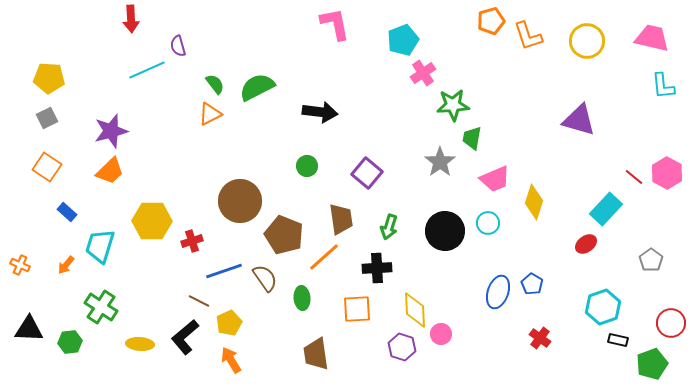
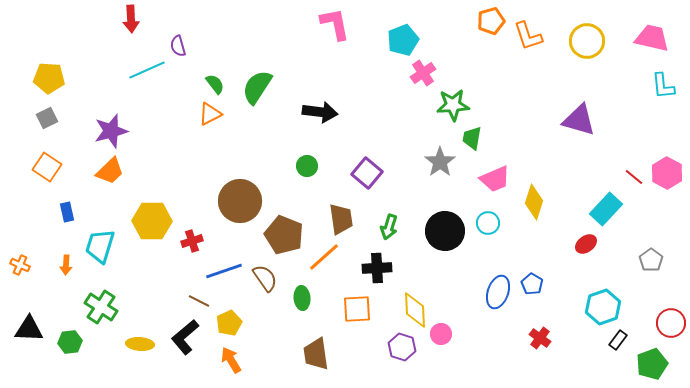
green semicircle at (257, 87): rotated 30 degrees counterclockwise
blue rectangle at (67, 212): rotated 36 degrees clockwise
orange arrow at (66, 265): rotated 36 degrees counterclockwise
black rectangle at (618, 340): rotated 66 degrees counterclockwise
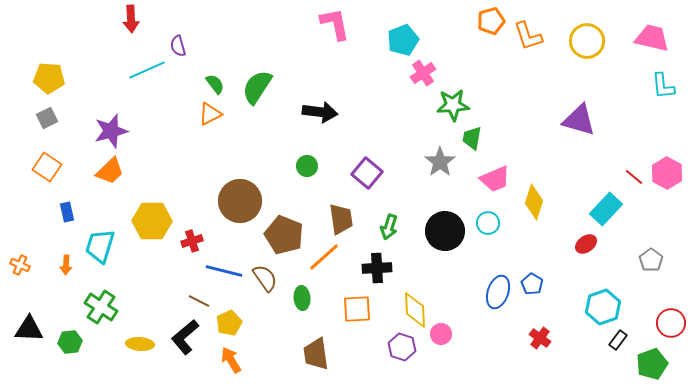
blue line at (224, 271): rotated 33 degrees clockwise
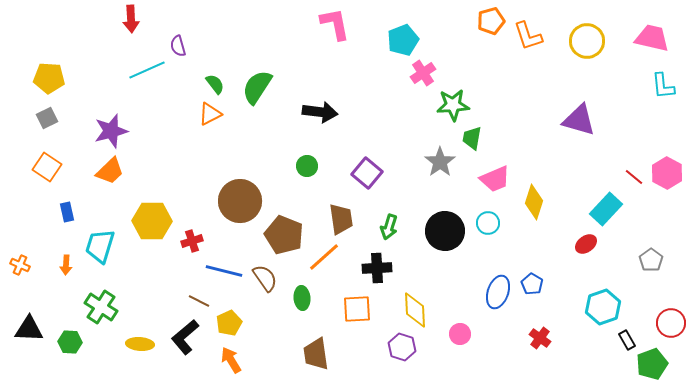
pink circle at (441, 334): moved 19 px right
black rectangle at (618, 340): moved 9 px right; rotated 66 degrees counterclockwise
green hexagon at (70, 342): rotated 10 degrees clockwise
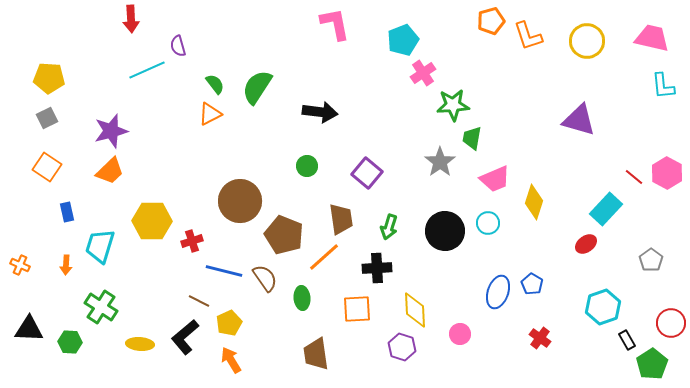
green pentagon at (652, 364): rotated 12 degrees counterclockwise
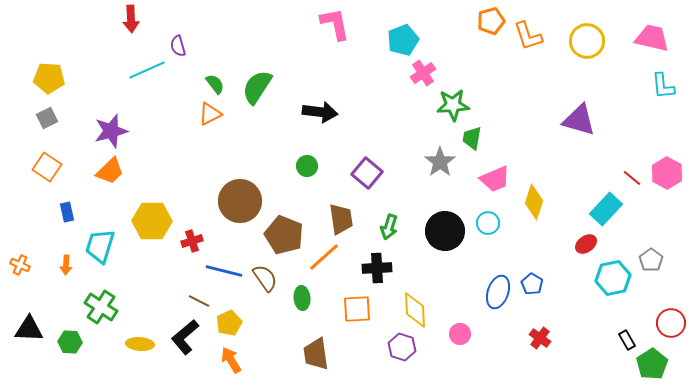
red line at (634, 177): moved 2 px left, 1 px down
cyan hexagon at (603, 307): moved 10 px right, 29 px up; rotated 8 degrees clockwise
